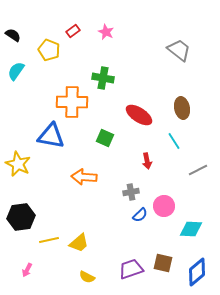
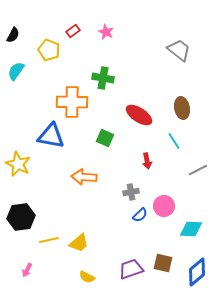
black semicircle: rotated 84 degrees clockwise
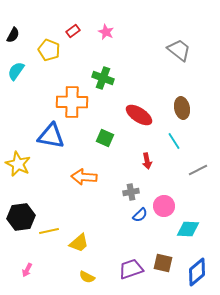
green cross: rotated 10 degrees clockwise
cyan diamond: moved 3 px left
yellow line: moved 9 px up
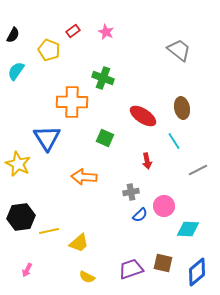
red ellipse: moved 4 px right, 1 px down
blue triangle: moved 4 px left, 2 px down; rotated 48 degrees clockwise
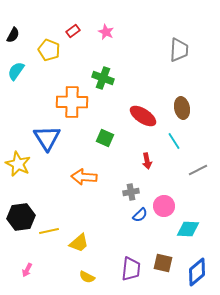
gray trapezoid: rotated 55 degrees clockwise
purple trapezoid: rotated 115 degrees clockwise
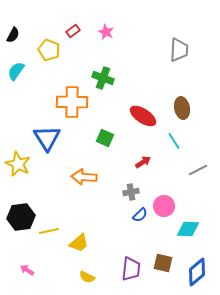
red arrow: moved 4 px left, 1 px down; rotated 112 degrees counterclockwise
pink arrow: rotated 96 degrees clockwise
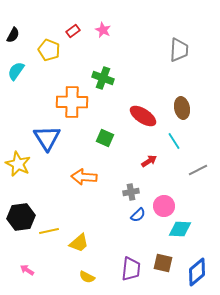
pink star: moved 3 px left, 2 px up
red arrow: moved 6 px right, 1 px up
blue semicircle: moved 2 px left
cyan diamond: moved 8 px left
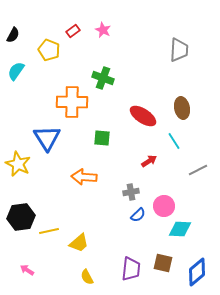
green square: moved 3 px left; rotated 18 degrees counterclockwise
yellow semicircle: rotated 35 degrees clockwise
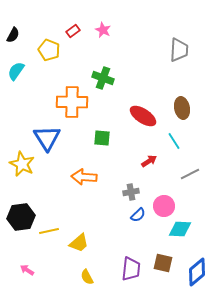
yellow star: moved 4 px right
gray line: moved 8 px left, 4 px down
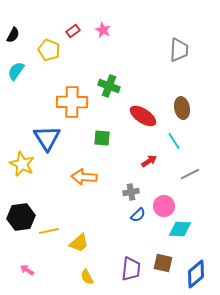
green cross: moved 6 px right, 8 px down
blue diamond: moved 1 px left, 2 px down
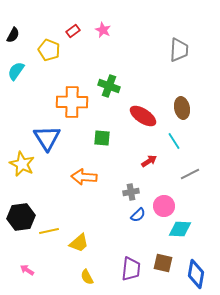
blue diamond: rotated 40 degrees counterclockwise
